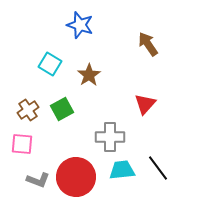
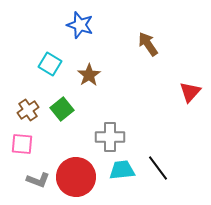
red triangle: moved 45 px right, 12 px up
green square: rotated 10 degrees counterclockwise
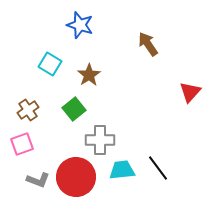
green square: moved 12 px right
gray cross: moved 10 px left, 3 px down
pink square: rotated 25 degrees counterclockwise
